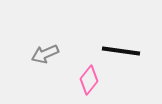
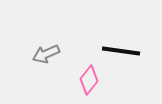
gray arrow: moved 1 px right
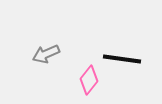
black line: moved 1 px right, 8 px down
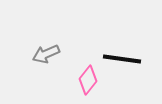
pink diamond: moved 1 px left
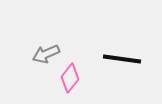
pink diamond: moved 18 px left, 2 px up
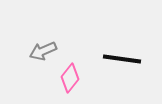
gray arrow: moved 3 px left, 3 px up
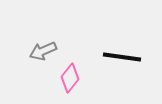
black line: moved 2 px up
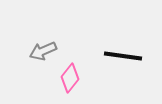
black line: moved 1 px right, 1 px up
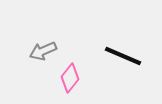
black line: rotated 15 degrees clockwise
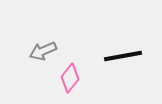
black line: rotated 33 degrees counterclockwise
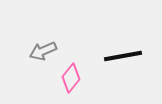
pink diamond: moved 1 px right
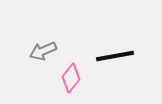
black line: moved 8 px left
